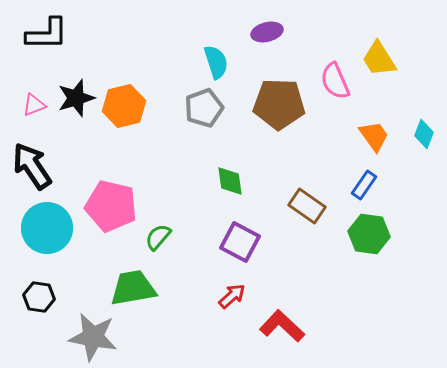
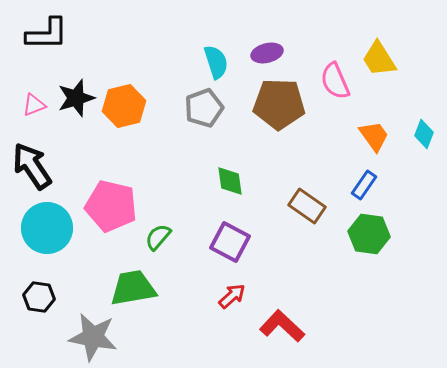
purple ellipse: moved 21 px down
purple square: moved 10 px left
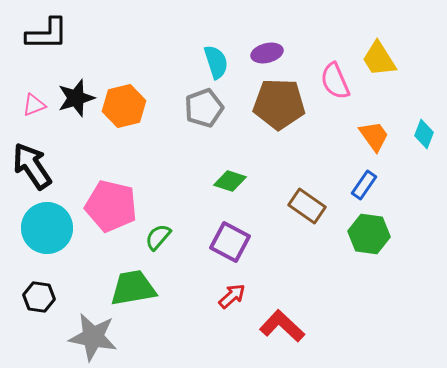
green diamond: rotated 64 degrees counterclockwise
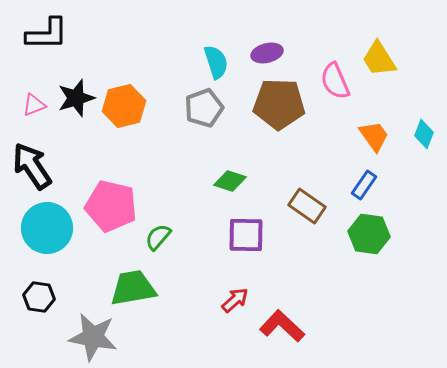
purple square: moved 16 px right, 7 px up; rotated 27 degrees counterclockwise
red arrow: moved 3 px right, 4 px down
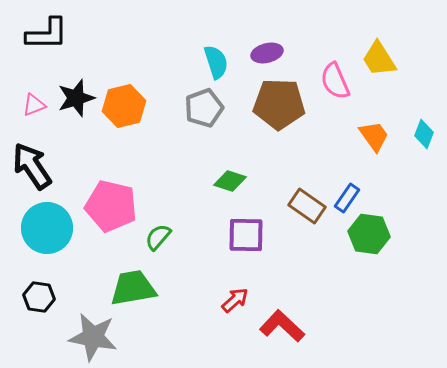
blue rectangle: moved 17 px left, 13 px down
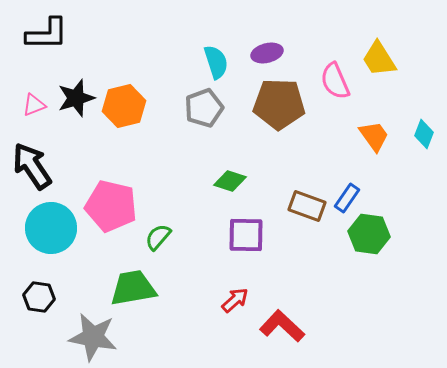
brown rectangle: rotated 15 degrees counterclockwise
cyan circle: moved 4 px right
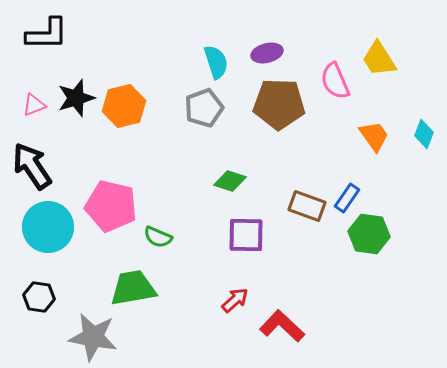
cyan circle: moved 3 px left, 1 px up
green semicircle: rotated 108 degrees counterclockwise
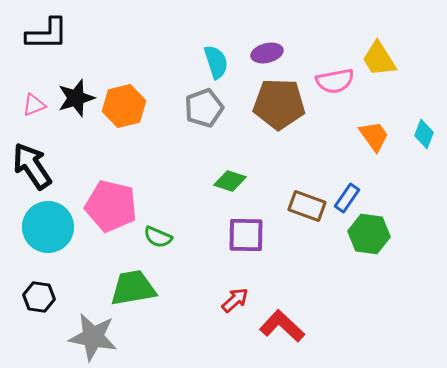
pink semicircle: rotated 78 degrees counterclockwise
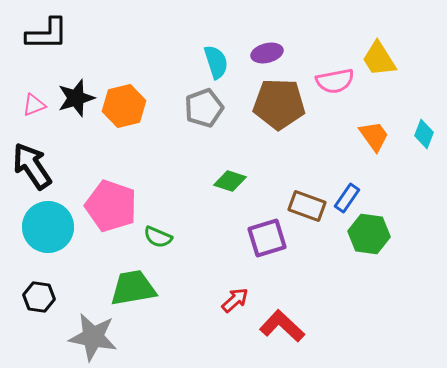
pink pentagon: rotated 6 degrees clockwise
purple square: moved 21 px right, 3 px down; rotated 18 degrees counterclockwise
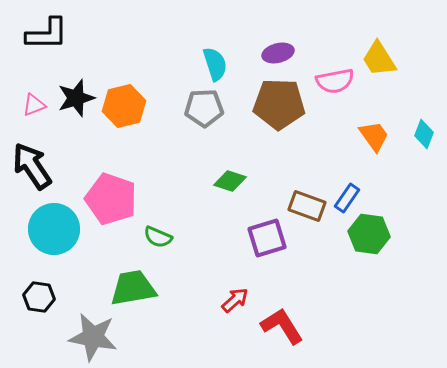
purple ellipse: moved 11 px right
cyan semicircle: moved 1 px left, 2 px down
gray pentagon: rotated 18 degrees clockwise
pink pentagon: moved 7 px up
cyan circle: moved 6 px right, 2 px down
red L-shape: rotated 15 degrees clockwise
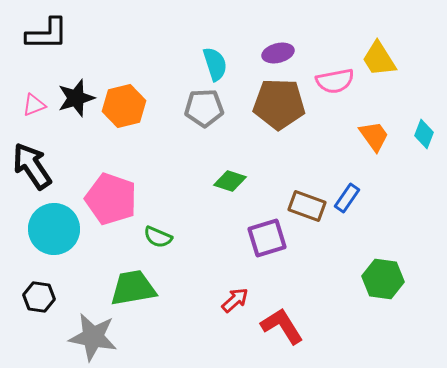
green hexagon: moved 14 px right, 45 px down
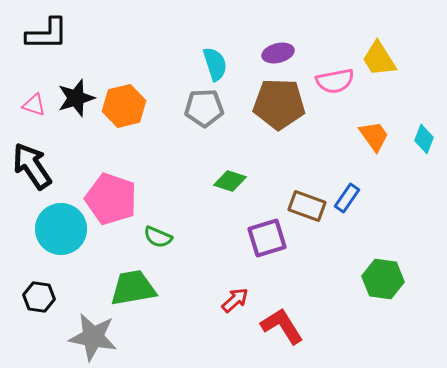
pink triangle: rotated 40 degrees clockwise
cyan diamond: moved 5 px down
cyan circle: moved 7 px right
